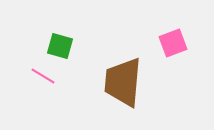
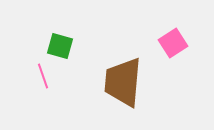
pink square: rotated 12 degrees counterclockwise
pink line: rotated 40 degrees clockwise
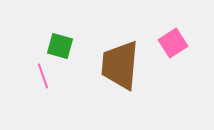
brown trapezoid: moved 3 px left, 17 px up
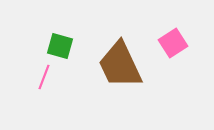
brown trapezoid: rotated 30 degrees counterclockwise
pink line: moved 1 px right, 1 px down; rotated 40 degrees clockwise
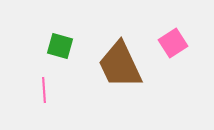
pink line: moved 13 px down; rotated 25 degrees counterclockwise
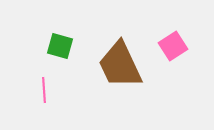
pink square: moved 3 px down
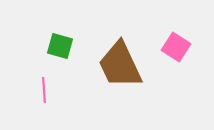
pink square: moved 3 px right, 1 px down; rotated 24 degrees counterclockwise
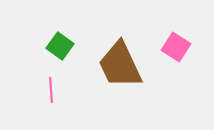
green square: rotated 20 degrees clockwise
pink line: moved 7 px right
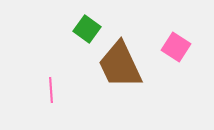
green square: moved 27 px right, 17 px up
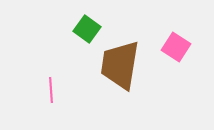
brown trapezoid: rotated 34 degrees clockwise
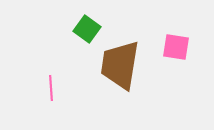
pink square: rotated 24 degrees counterclockwise
pink line: moved 2 px up
